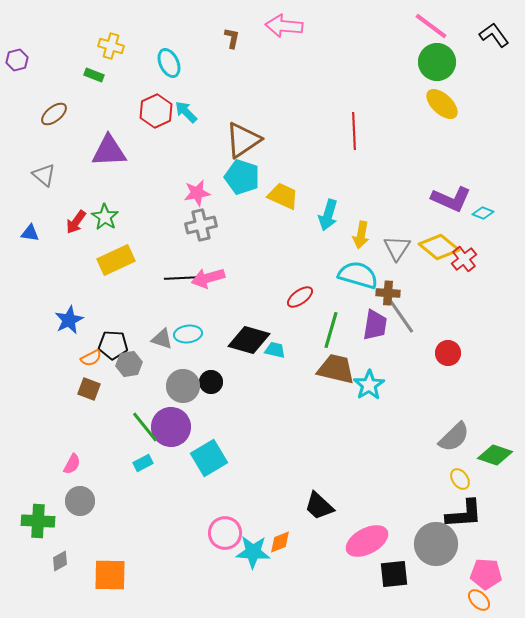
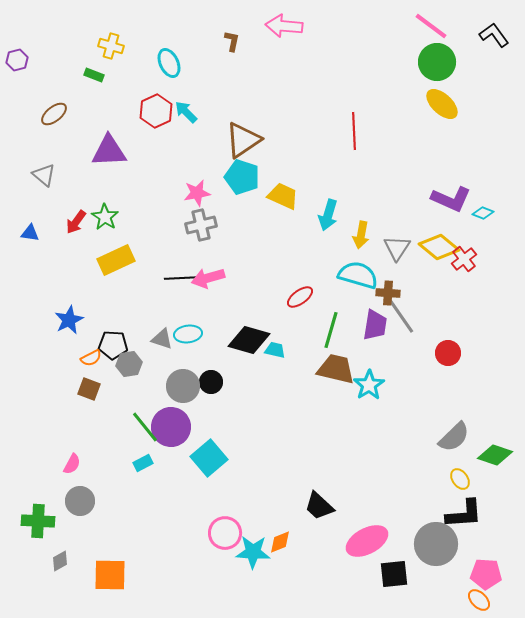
brown L-shape at (232, 38): moved 3 px down
cyan square at (209, 458): rotated 9 degrees counterclockwise
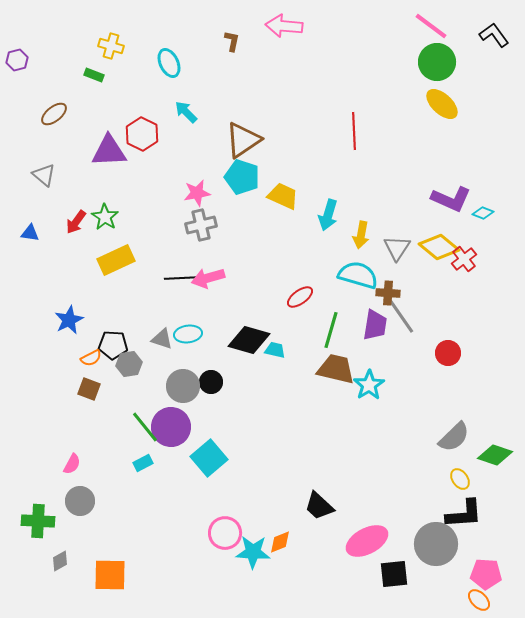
red hexagon at (156, 111): moved 14 px left, 23 px down; rotated 8 degrees counterclockwise
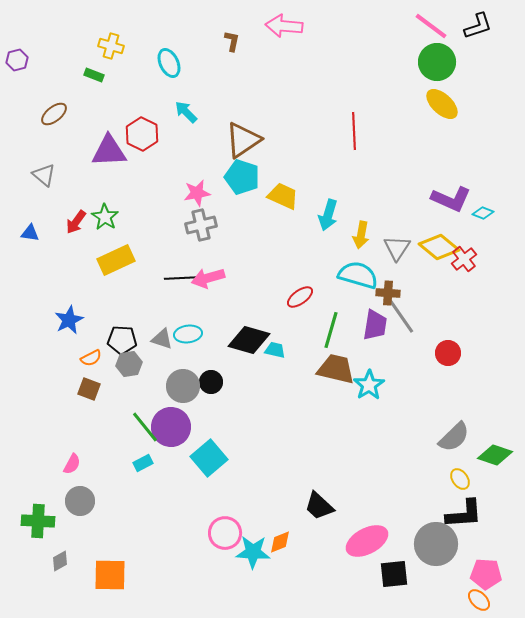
black L-shape at (494, 35): moved 16 px left, 9 px up; rotated 108 degrees clockwise
black pentagon at (113, 345): moved 9 px right, 5 px up
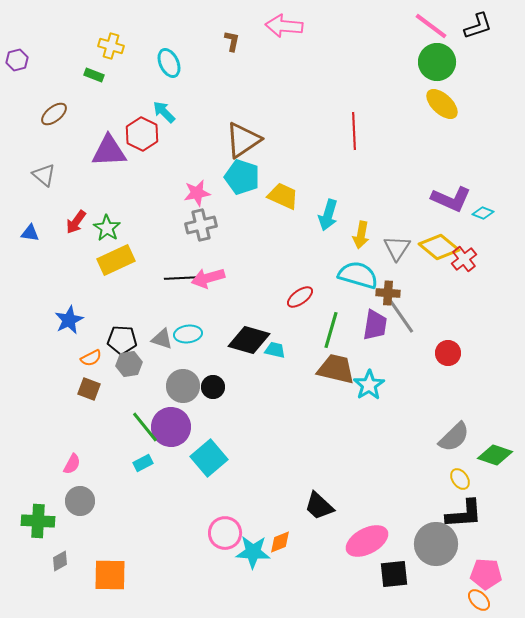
cyan arrow at (186, 112): moved 22 px left
green star at (105, 217): moved 2 px right, 11 px down
black circle at (211, 382): moved 2 px right, 5 px down
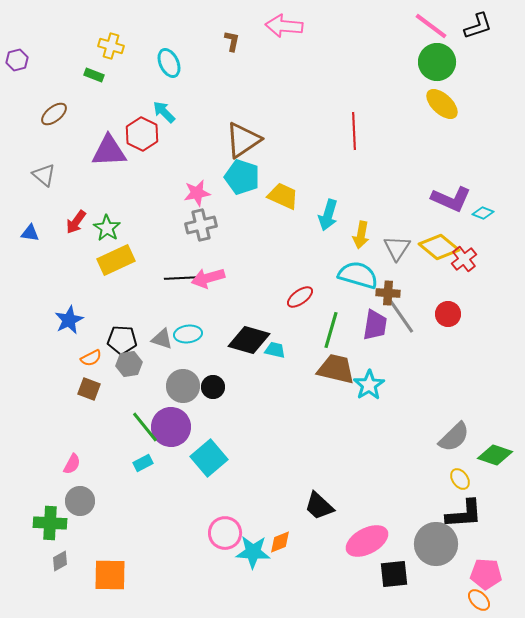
red circle at (448, 353): moved 39 px up
green cross at (38, 521): moved 12 px right, 2 px down
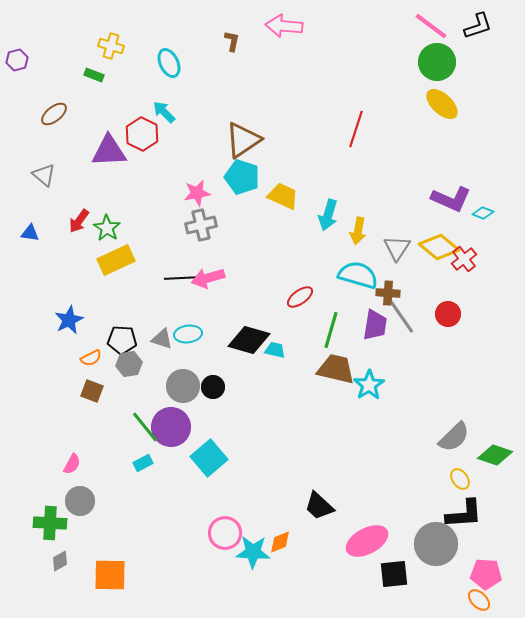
red line at (354, 131): moved 2 px right, 2 px up; rotated 21 degrees clockwise
red arrow at (76, 222): moved 3 px right, 1 px up
yellow arrow at (361, 235): moved 3 px left, 4 px up
brown square at (89, 389): moved 3 px right, 2 px down
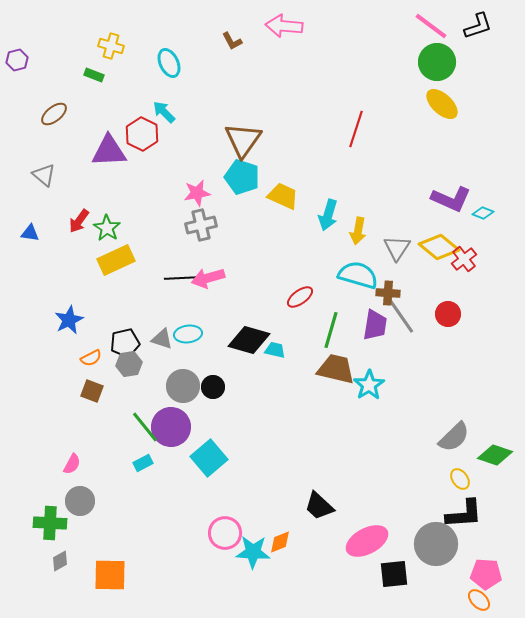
brown L-shape at (232, 41): rotated 140 degrees clockwise
brown triangle at (243, 140): rotated 21 degrees counterclockwise
black pentagon at (122, 340): moved 3 px right, 3 px down; rotated 16 degrees counterclockwise
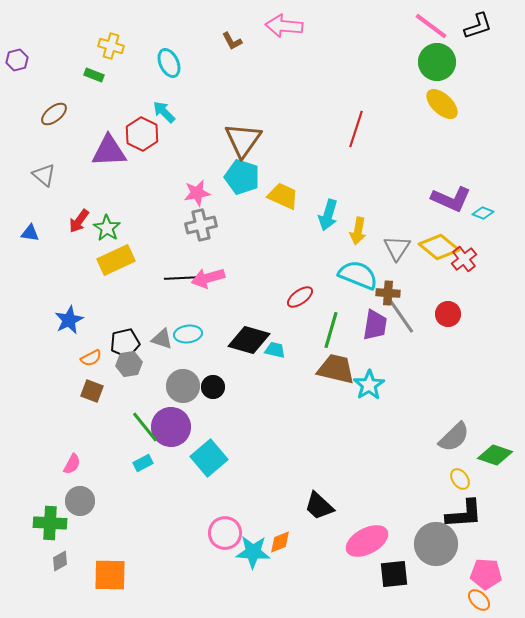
cyan semicircle at (358, 275): rotated 6 degrees clockwise
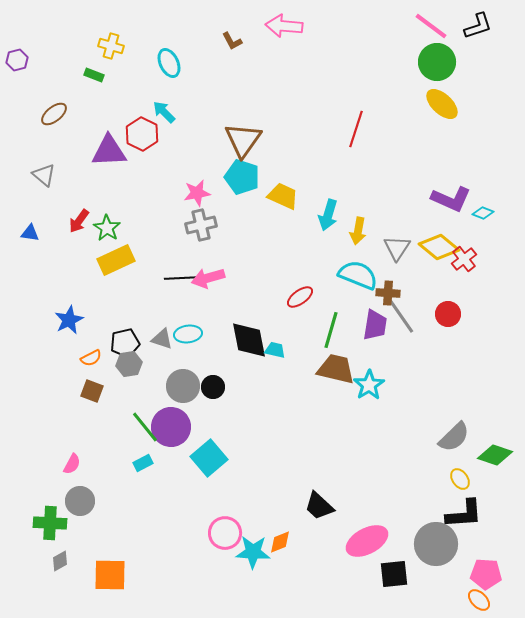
black diamond at (249, 340): rotated 63 degrees clockwise
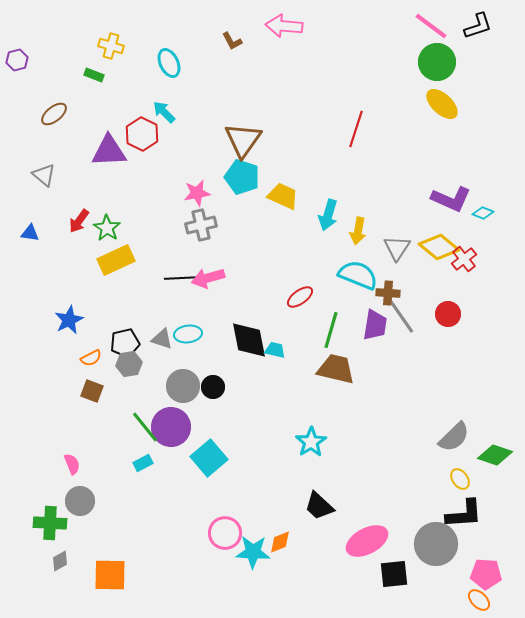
cyan star at (369, 385): moved 58 px left, 57 px down
pink semicircle at (72, 464): rotated 50 degrees counterclockwise
